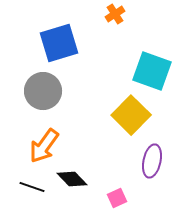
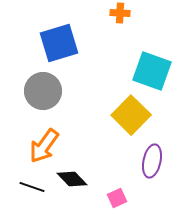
orange cross: moved 5 px right, 1 px up; rotated 36 degrees clockwise
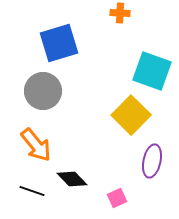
orange arrow: moved 8 px left, 1 px up; rotated 75 degrees counterclockwise
black line: moved 4 px down
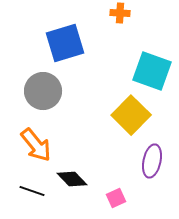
blue square: moved 6 px right
pink square: moved 1 px left
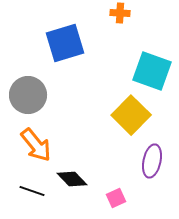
gray circle: moved 15 px left, 4 px down
